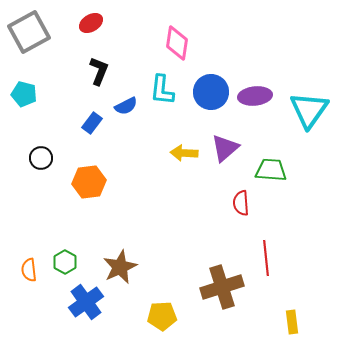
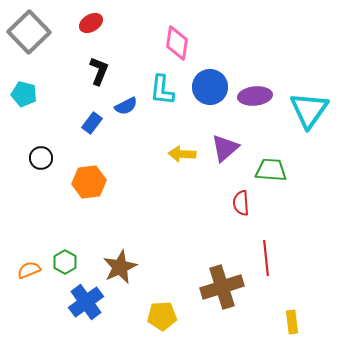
gray square: rotated 15 degrees counterclockwise
blue circle: moved 1 px left, 5 px up
yellow arrow: moved 2 px left, 1 px down
orange semicircle: rotated 75 degrees clockwise
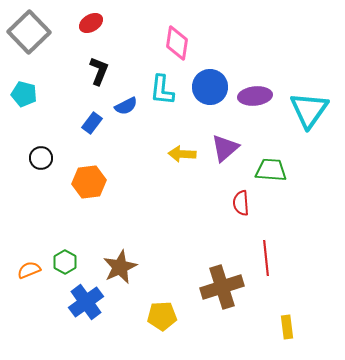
yellow rectangle: moved 5 px left, 5 px down
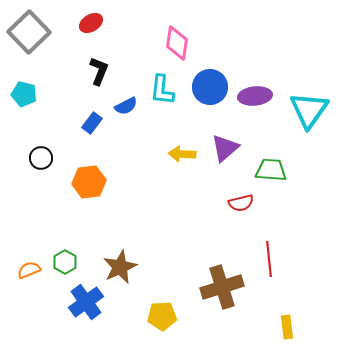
red semicircle: rotated 100 degrees counterclockwise
red line: moved 3 px right, 1 px down
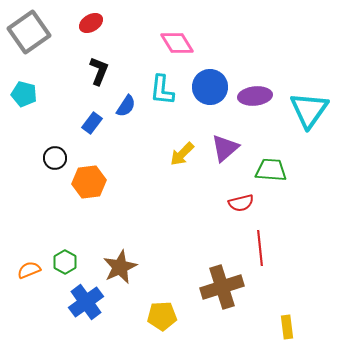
gray square: rotated 9 degrees clockwise
pink diamond: rotated 40 degrees counterclockwise
blue semicircle: rotated 30 degrees counterclockwise
yellow arrow: rotated 48 degrees counterclockwise
black circle: moved 14 px right
red line: moved 9 px left, 11 px up
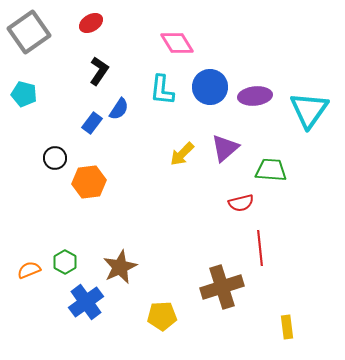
black L-shape: rotated 12 degrees clockwise
blue semicircle: moved 7 px left, 3 px down
